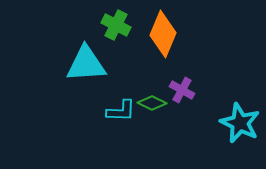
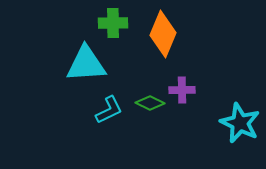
green cross: moved 3 px left, 2 px up; rotated 28 degrees counterclockwise
purple cross: rotated 30 degrees counterclockwise
green diamond: moved 2 px left
cyan L-shape: moved 12 px left, 1 px up; rotated 28 degrees counterclockwise
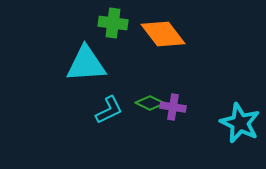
green cross: rotated 8 degrees clockwise
orange diamond: rotated 60 degrees counterclockwise
purple cross: moved 9 px left, 17 px down; rotated 10 degrees clockwise
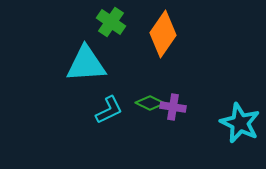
green cross: moved 2 px left, 1 px up; rotated 28 degrees clockwise
orange diamond: rotated 72 degrees clockwise
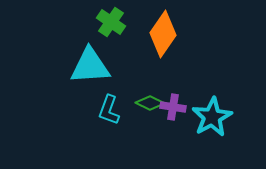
cyan triangle: moved 4 px right, 2 px down
cyan L-shape: rotated 136 degrees clockwise
cyan star: moved 28 px left, 6 px up; rotated 18 degrees clockwise
